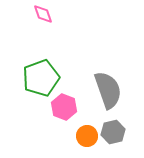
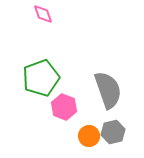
orange circle: moved 2 px right
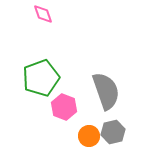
gray semicircle: moved 2 px left, 1 px down
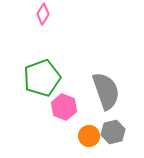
pink diamond: rotated 50 degrees clockwise
green pentagon: moved 1 px right
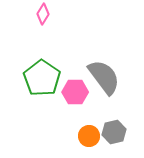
green pentagon: rotated 18 degrees counterclockwise
gray semicircle: moved 2 px left, 14 px up; rotated 18 degrees counterclockwise
pink hexagon: moved 11 px right, 15 px up; rotated 20 degrees counterclockwise
gray hexagon: moved 1 px right
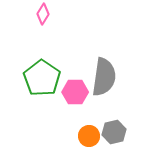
gray semicircle: rotated 45 degrees clockwise
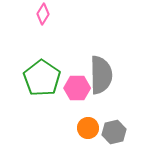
gray semicircle: moved 3 px left, 2 px up; rotated 9 degrees counterclockwise
pink hexagon: moved 2 px right, 4 px up
orange circle: moved 1 px left, 8 px up
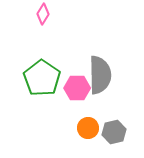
gray semicircle: moved 1 px left
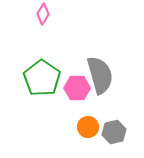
gray semicircle: rotated 15 degrees counterclockwise
orange circle: moved 1 px up
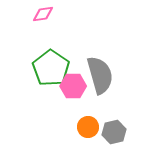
pink diamond: rotated 50 degrees clockwise
green pentagon: moved 9 px right, 10 px up
pink hexagon: moved 4 px left, 2 px up
